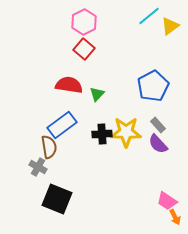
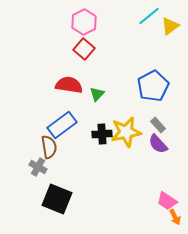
yellow star: rotated 12 degrees counterclockwise
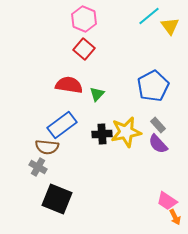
pink hexagon: moved 3 px up; rotated 10 degrees counterclockwise
yellow triangle: rotated 30 degrees counterclockwise
brown semicircle: moved 2 px left; rotated 105 degrees clockwise
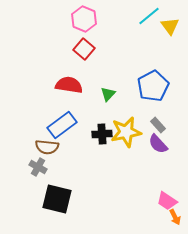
green triangle: moved 11 px right
black square: rotated 8 degrees counterclockwise
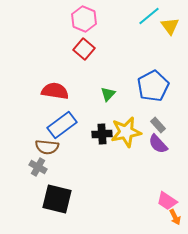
red semicircle: moved 14 px left, 6 px down
